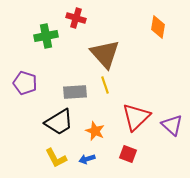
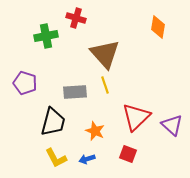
black trapezoid: moved 6 px left; rotated 44 degrees counterclockwise
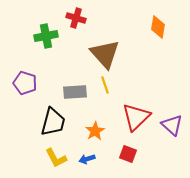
orange star: rotated 18 degrees clockwise
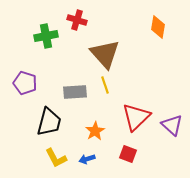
red cross: moved 1 px right, 2 px down
black trapezoid: moved 4 px left
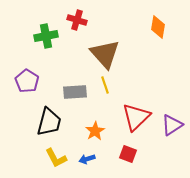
purple pentagon: moved 2 px right, 2 px up; rotated 15 degrees clockwise
purple triangle: rotated 45 degrees clockwise
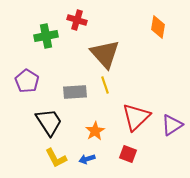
black trapezoid: rotated 48 degrees counterclockwise
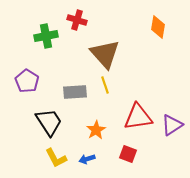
red triangle: moved 2 px right; rotated 36 degrees clockwise
orange star: moved 1 px right, 1 px up
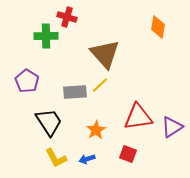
red cross: moved 10 px left, 3 px up
green cross: rotated 10 degrees clockwise
yellow line: moved 5 px left; rotated 66 degrees clockwise
purple triangle: moved 2 px down
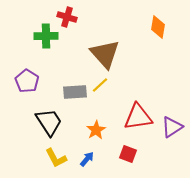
blue arrow: rotated 147 degrees clockwise
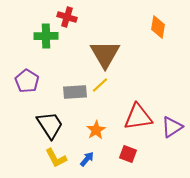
brown triangle: rotated 12 degrees clockwise
black trapezoid: moved 1 px right, 3 px down
